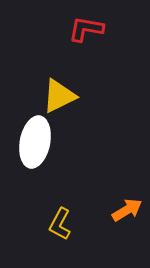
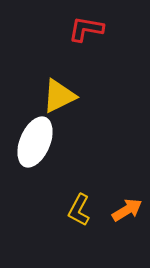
white ellipse: rotated 12 degrees clockwise
yellow L-shape: moved 19 px right, 14 px up
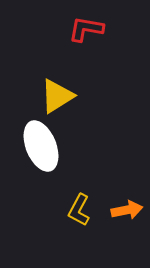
yellow triangle: moved 2 px left; rotated 6 degrees counterclockwise
white ellipse: moved 6 px right, 4 px down; rotated 45 degrees counterclockwise
orange arrow: rotated 20 degrees clockwise
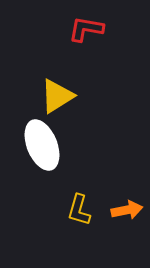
white ellipse: moved 1 px right, 1 px up
yellow L-shape: rotated 12 degrees counterclockwise
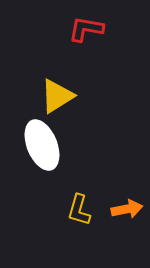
orange arrow: moved 1 px up
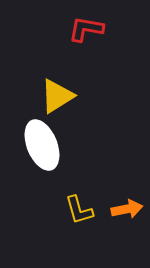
yellow L-shape: rotated 32 degrees counterclockwise
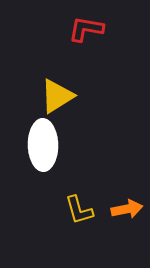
white ellipse: moved 1 px right; rotated 21 degrees clockwise
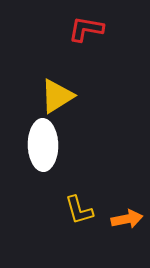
orange arrow: moved 10 px down
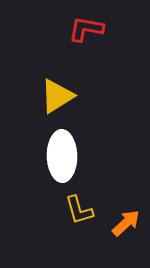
white ellipse: moved 19 px right, 11 px down
orange arrow: moved 1 px left, 4 px down; rotated 32 degrees counterclockwise
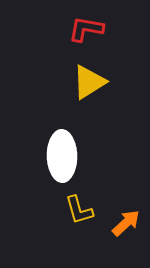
yellow triangle: moved 32 px right, 14 px up
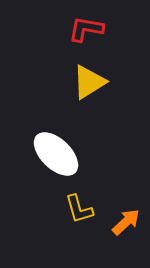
white ellipse: moved 6 px left, 2 px up; rotated 45 degrees counterclockwise
yellow L-shape: moved 1 px up
orange arrow: moved 1 px up
